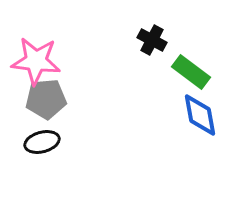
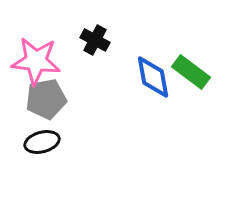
black cross: moved 57 px left
gray pentagon: rotated 6 degrees counterclockwise
blue diamond: moved 47 px left, 38 px up
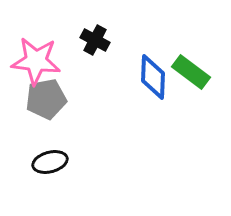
blue diamond: rotated 12 degrees clockwise
black ellipse: moved 8 px right, 20 px down
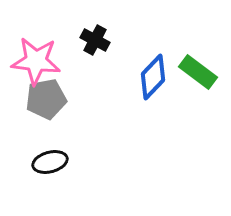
green rectangle: moved 7 px right
blue diamond: rotated 42 degrees clockwise
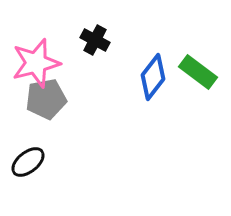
pink star: moved 2 px down; rotated 21 degrees counterclockwise
blue diamond: rotated 6 degrees counterclockwise
black ellipse: moved 22 px left; rotated 24 degrees counterclockwise
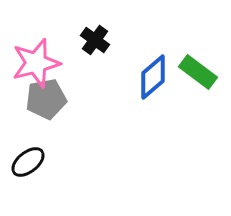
black cross: rotated 8 degrees clockwise
blue diamond: rotated 12 degrees clockwise
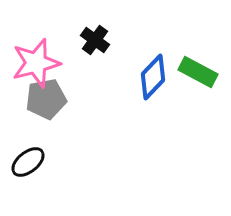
green rectangle: rotated 9 degrees counterclockwise
blue diamond: rotated 6 degrees counterclockwise
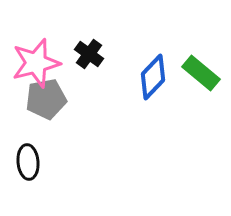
black cross: moved 6 px left, 14 px down
green rectangle: moved 3 px right, 1 px down; rotated 12 degrees clockwise
black ellipse: rotated 56 degrees counterclockwise
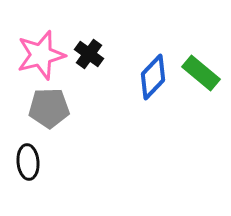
pink star: moved 5 px right, 8 px up
gray pentagon: moved 3 px right, 9 px down; rotated 9 degrees clockwise
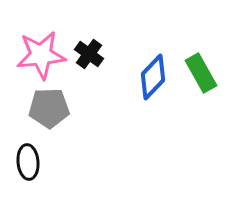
pink star: rotated 9 degrees clockwise
green rectangle: rotated 21 degrees clockwise
